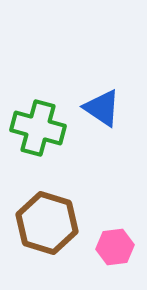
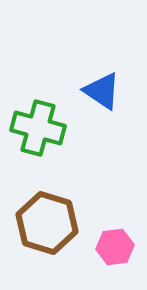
blue triangle: moved 17 px up
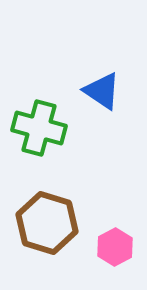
green cross: moved 1 px right
pink hexagon: rotated 21 degrees counterclockwise
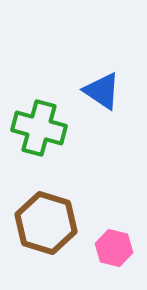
brown hexagon: moved 1 px left
pink hexagon: moved 1 px left, 1 px down; rotated 18 degrees counterclockwise
